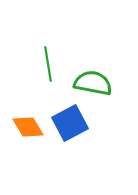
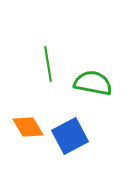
blue square: moved 13 px down
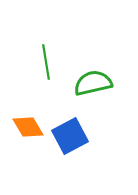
green line: moved 2 px left, 2 px up
green semicircle: rotated 24 degrees counterclockwise
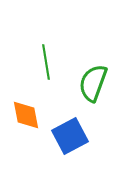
green semicircle: rotated 57 degrees counterclockwise
orange diamond: moved 2 px left, 12 px up; rotated 20 degrees clockwise
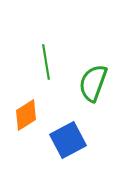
orange diamond: rotated 68 degrees clockwise
blue square: moved 2 px left, 4 px down
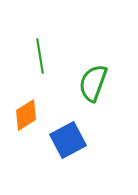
green line: moved 6 px left, 6 px up
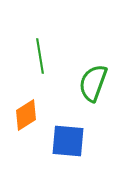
blue square: moved 1 px down; rotated 33 degrees clockwise
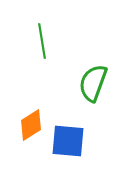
green line: moved 2 px right, 15 px up
orange diamond: moved 5 px right, 10 px down
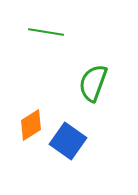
green line: moved 4 px right, 9 px up; rotated 72 degrees counterclockwise
blue square: rotated 30 degrees clockwise
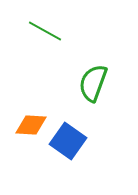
green line: moved 1 px left, 1 px up; rotated 20 degrees clockwise
orange diamond: rotated 36 degrees clockwise
